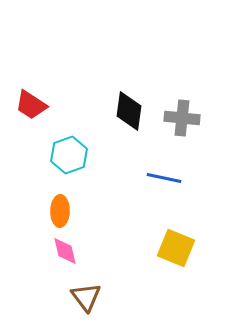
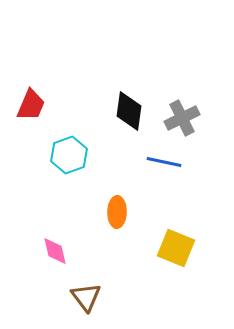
red trapezoid: rotated 100 degrees counterclockwise
gray cross: rotated 32 degrees counterclockwise
blue line: moved 16 px up
orange ellipse: moved 57 px right, 1 px down
pink diamond: moved 10 px left
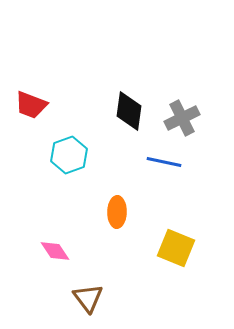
red trapezoid: rotated 88 degrees clockwise
pink diamond: rotated 20 degrees counterclockwise
brown triangle: moved 2 px right, 1 px down
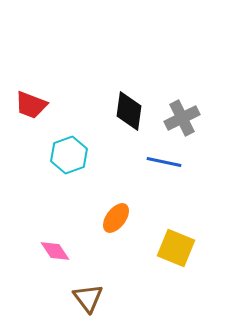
orange ellipse: moved 1 px left, 6 px down; rotated 36 degrees clockwise
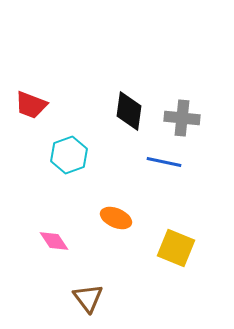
gray cross: rotated 32 degrees clockwise
orange ellipse: rotated 76 degrees clockwise
pink diamond: moved 1 px left, 10 px up
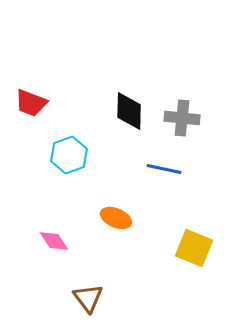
red trapezoid: moved 2 px up
black diamond: rotated 6 degrees counterclockwise
blue line: moved 7 px down
yellow square: moved 18 px right
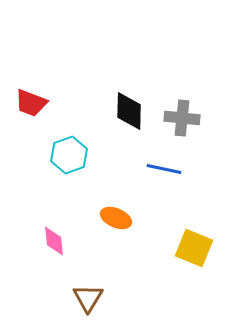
pink diamond: rotated 28 degrees clockwise
brown triangle: rotated 8 degrees clockwise
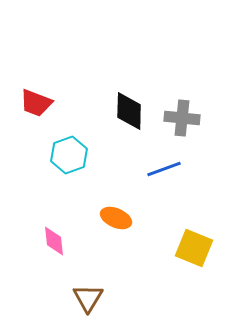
red trapezoid: moved 5 px right
blue line: rotated 32 degrees counterclockwise
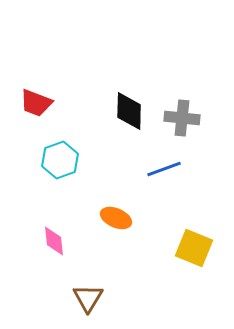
cyan hexagon: moved 9 px left, 5 px down
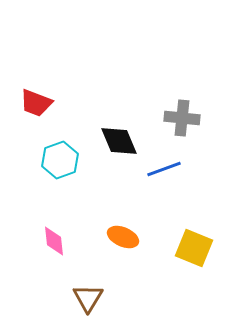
black diamond: moved 10 px left, 30 px down; rotated 24 degrees counterclockwise
orange ellipse: moved 7 px right, 19 px down
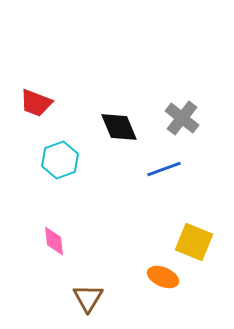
gray cross: rotated 32 degrees clockwise
black diamond: moved 14 px up
orange ellipse: moved 40 px right, 40 px down
yellow square: moved 6 px up
